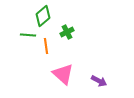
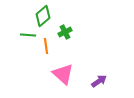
green cross: moved 2 px left
purple arrow: rotated 63 degrees counterclockwise
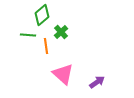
green diamond: moved 1 px left, 1 px up
green cross: moved 4 px left; rotated 16 degrees counterclockwise
purple arrow: moved 2 px left, 1 px down
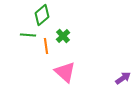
green cross: moved 2 px right, 4 px down
pink triangle: moved 2 px right, 2 px up
purple arrow: moved 26 px right, 4 px up
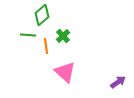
purple arrow: moved 5 px left, 4 px down
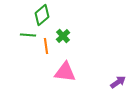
pink triangle: rotated 35 degrees counterclockwise
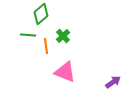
green diamond: moved 1 px left, 1 px up
pink triangle: rotated 15 degrees clockwise
purple arrow: moved 5 px left
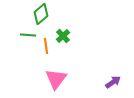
pink triangle: moved 9 px left, 7 px down; rotated 45 degrees clockwise
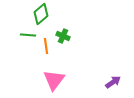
green cross: rotated 24 degrees counterclockwise
pink triangle: moved 2 px left, 1 px down
